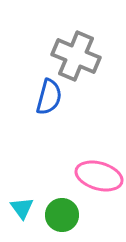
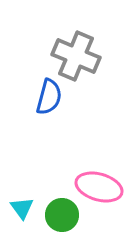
pink ellipse: moved 11 px down
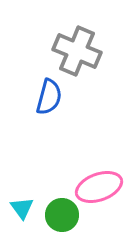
gray cross: moved 1 px right, 5 px up
pink ellipse: rotated 36 degrees counterclockwise
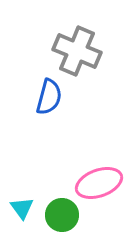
pink ellipse: moved 4 px up
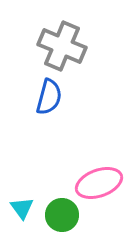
gray cross: moved 15 px left, 5 px up
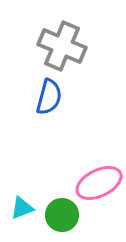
pink ellipse: rotated 6 degrees counterclockwise
cyan triangle: rotated 45 degrees clockwise
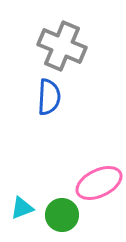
blue semicircle: rotated 12 degrees counterclockwise
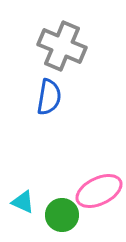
blue semicircle: rotated 6 degrees clockwise
pink ellipse: moved 8 px down
cyan triangle: moved 1 px right, 6 px up; rotated 45 degrees clockwise
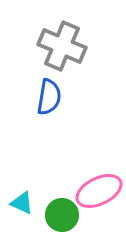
cyan triangle: moved 1 px left, 1 px down
